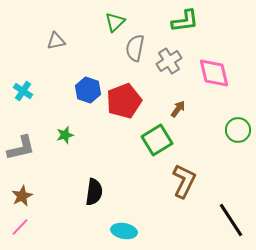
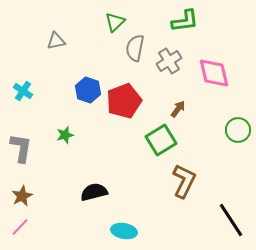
green square: moved 4 px right
gray L-shape: rotated 68 degrees counterclockwise
black semicircle: rotated 112 degrees counterclockwise
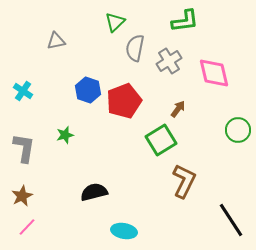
gray L-shape: moved 3 px right
pink line: moved 7 px right
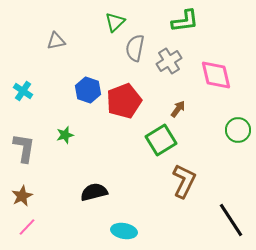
pink diamond: moved 2 px right, 2 px down
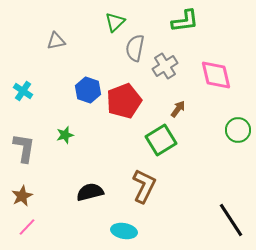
gray cross: moved 4 px left, 5 px down
brown L-shape: moved 40 px left, 5 px down
black semicircle: moved 4 px left
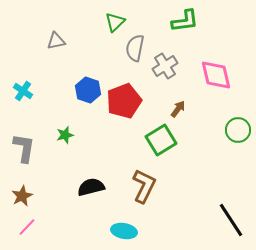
black semicircle: moved 1 px right, 5 px up
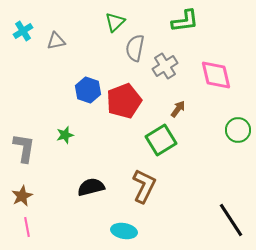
cyan cross: moved 60 px up; rotated 24 degrees clockwise
pink line: rotated 54 degrees counterclockwise
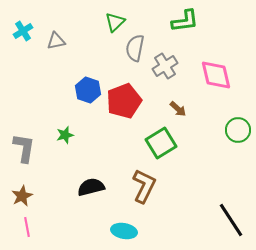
brown arrow: rotated 96 degrees clockwise
green square: moved 3 px down
